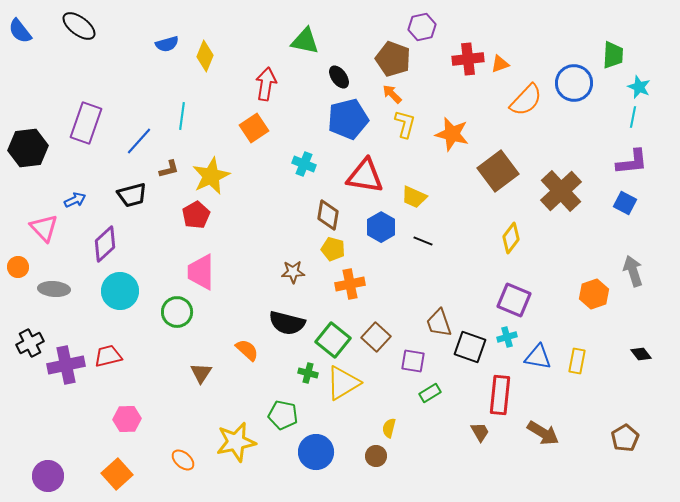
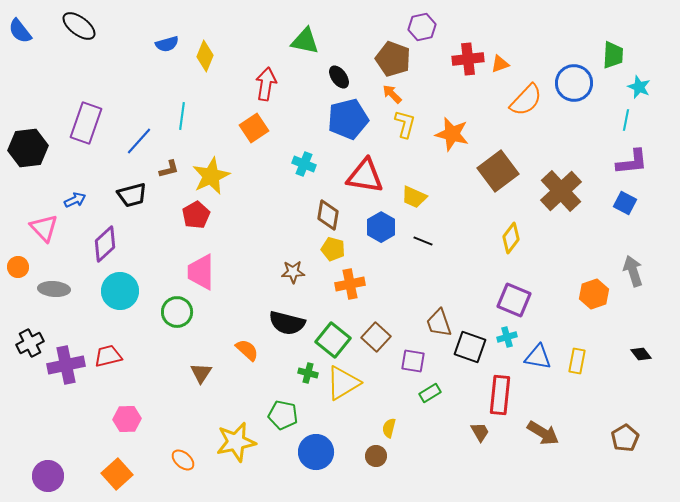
cyan line at (633, 117): moved 7 px left, 3 px down
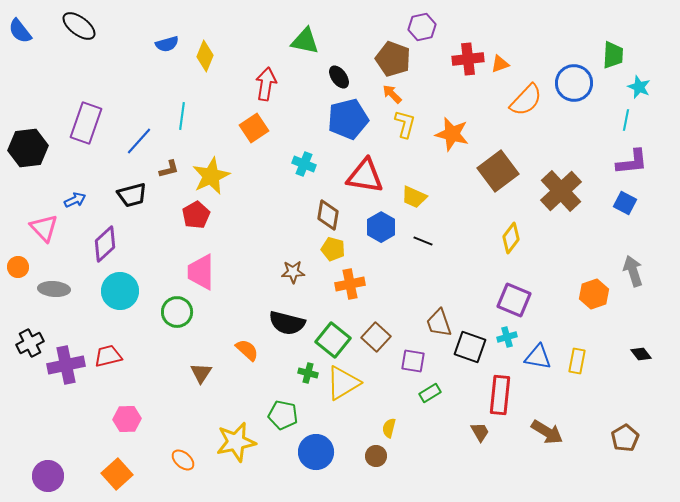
brown arrow at (543, 433): moved 4 px right, 1 px up
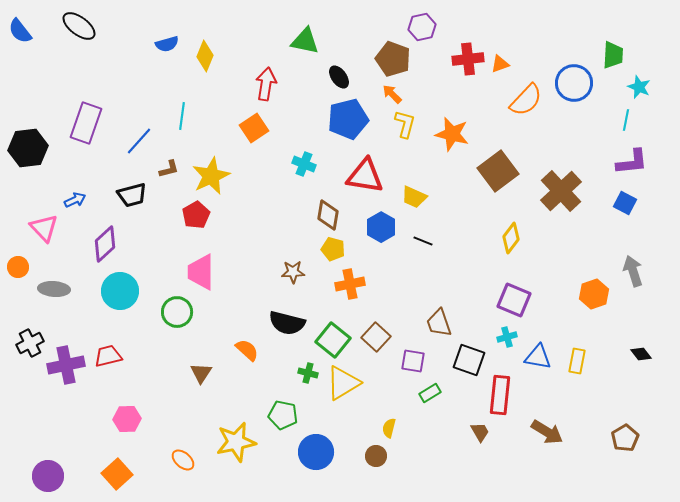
black square at (470, 347): moved 1 px left, 13 px down
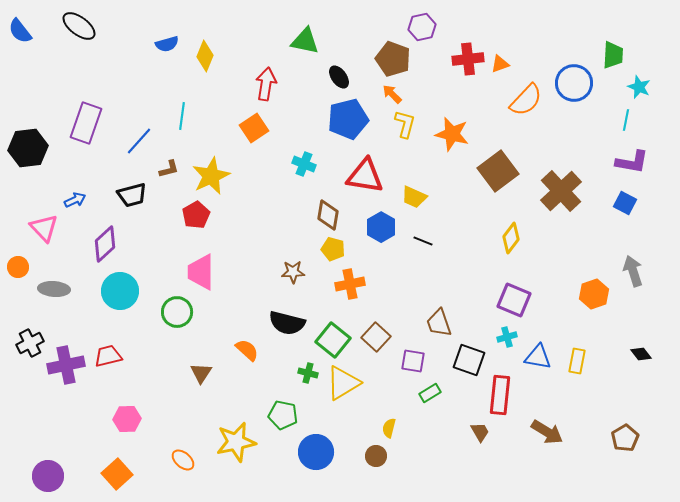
purple L-shape at (632, 162): rotated 16 degrees clockwise
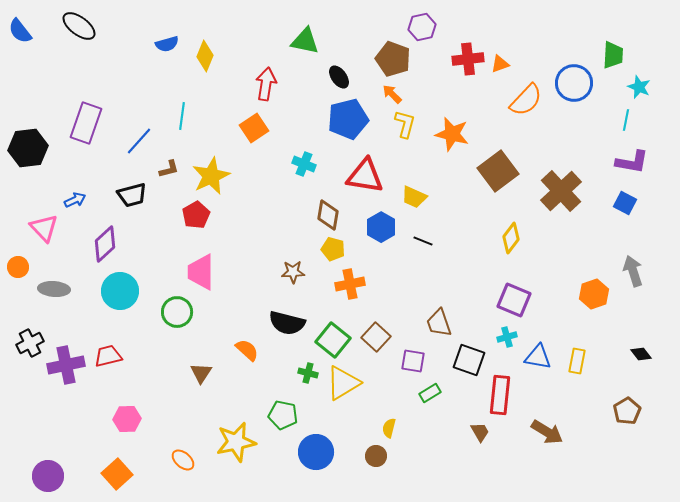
brown pentagon at (625, 438): moved 2 px right, 27 px up
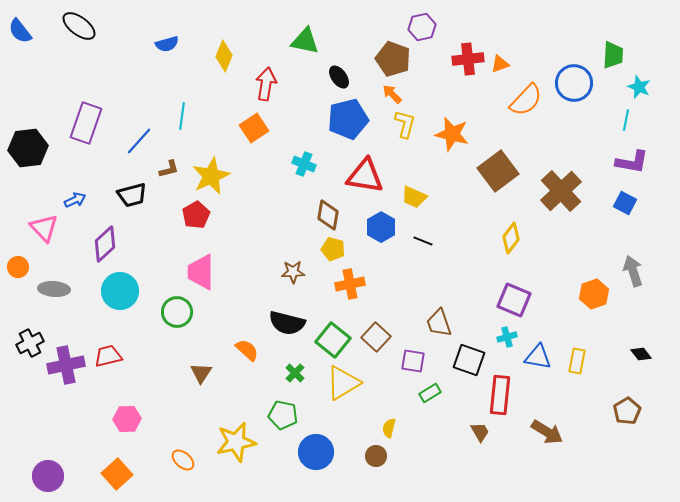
yellow diamond at (205, 56): moved 19 px right
green cross at (308, 373): moved 13 px left; rotated 30 degrees clockwise
